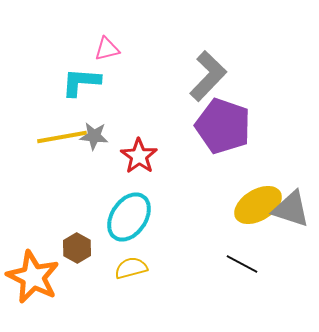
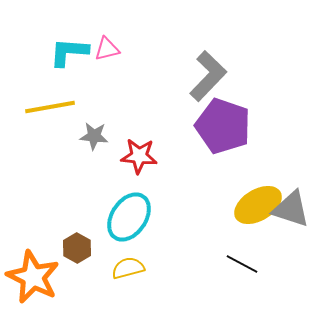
cyan L-shape: moved 12 px left, 30 px up
yellow line: moved 12 px left, 30 px up
red star: rotated 30 degrees counterclockwise
yellow semicircle: moved 3 px left
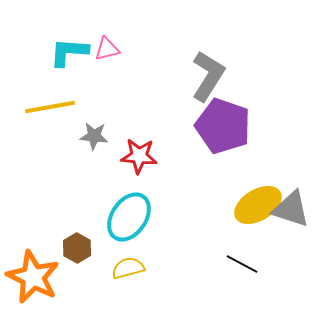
gray L-shape: rotated 12 degrees counterclockwise
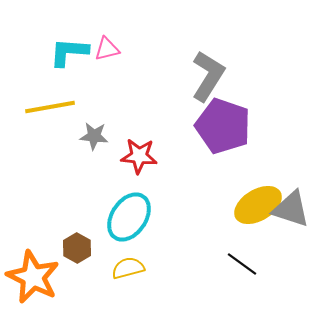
black line: rotated 8 degrees clockwise
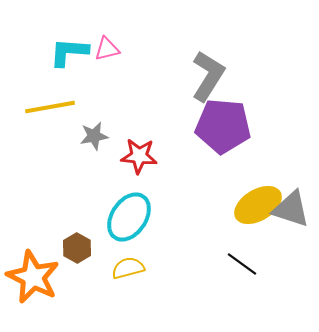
purple pentagon: rotated 14 degrees counterclockwise
gray star: rotated 16 degrees counterclockwise
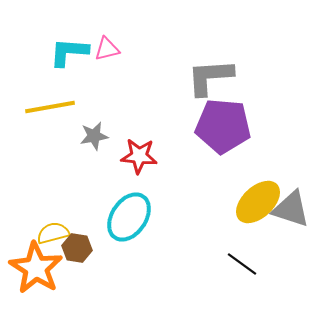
gray L-shape: moved 2 px right, 1 px down; rotated 126 degrees counterclockwise
yellow ellipse: moved 3 px up; rotated 12 degrees counterclockwise
brown hexagon: rotated 20 degrees counterclockwise
yellow semicircle: moved 75 px left, 35 px up
orange star: moved 3 px right, 9 px up; rotated 6 degrees clockwise
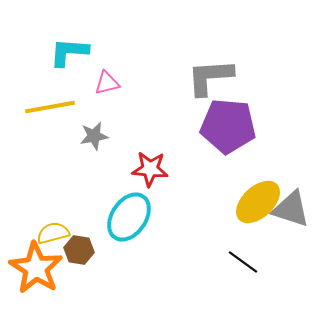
pink triangle: moved 34 px down
purple pentagon: moved 5 px right
red star: moved 11 px right, 13 px down
brown hexagon: moved 2 px right, 2 px down
black line: moved 1 px right, 2 px up
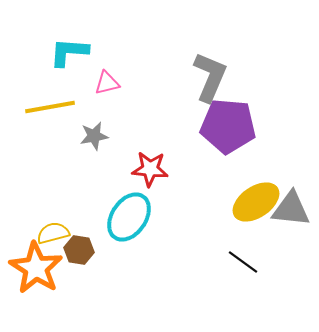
gray L-shape: rotated 117 degrees clockwise
yellow ellipse: moved 2 px left; rotated 9 degrees clockwise
gray triangle: rotated 12 degrees counterclockwise
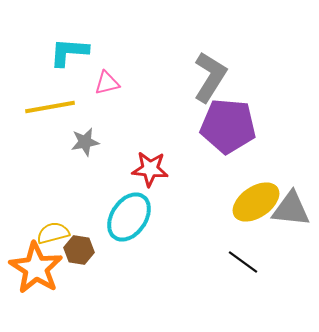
gray L-shape: rotated 9 degrees clockwise
gray star: moved 9 px left, 6 px down
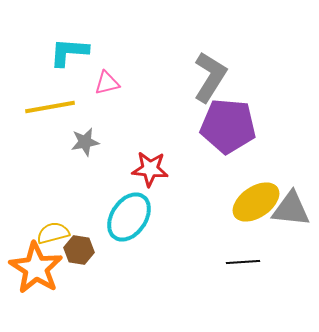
black line: rotated 40 degrees counterclockwise
